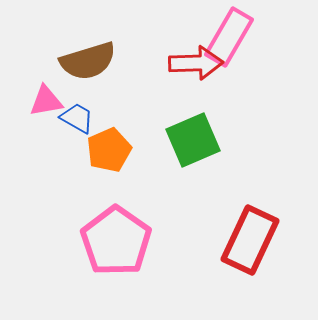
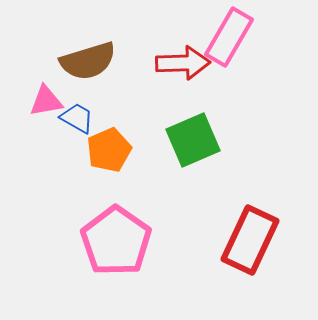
red arrow: moved 13 px left
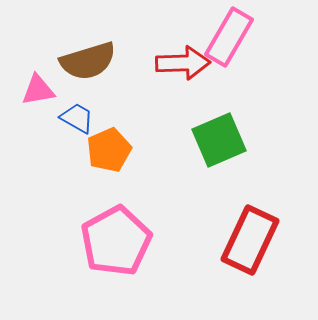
pink triangle: moved 8 px left, 11 px up
green square: moved 26 px right
pink pentagon: rotated 8 degrees clockwise
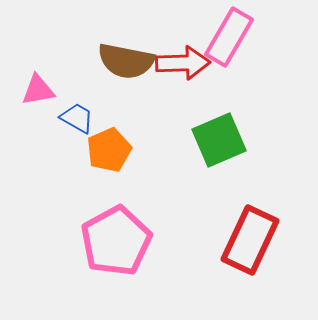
brown semicircle: moved 38 px right; rotated 28 degrees clockwise
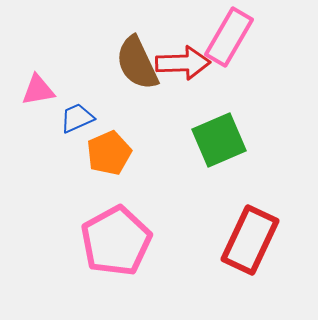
brown semicircle: moved 11 px right, 2 px down; rotated 54 degrees clockwise
blue trapezoid: rotated 54 degrees counterclockwise
orange pentagon: moved 3 px down
